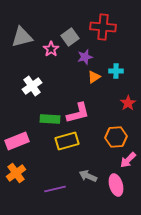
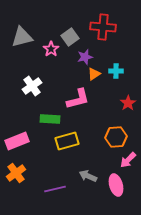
orange triangle: moved 3 px up
pink L-shape: moved 14 px up
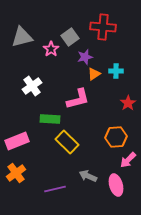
yellow rectangle: moved 1 px down; rotated 60 degrees clockwise
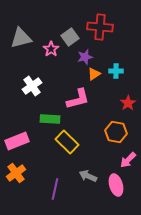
red cross: moved 3 px left
gray triangle: moved 1 px left, 1 px down
orange hexagon: moved 5 px up; rotated 15 degrees clockwise
purple line: rotated 65 degrees counterclockwise
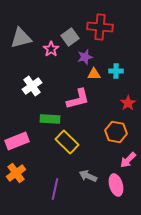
orange triangle: rotated 32 degrees clockwise
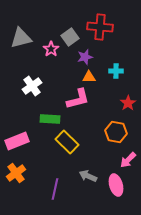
orange triangle: moved 5 px left, 3 px down
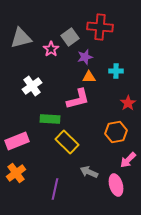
orange hexagon: rotated 20 degrees counterclockwise
gray arrow: moved 1 px right, 4 px up
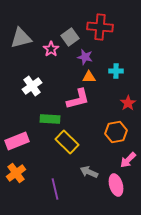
purple star: rotated 28 degrees clockwise
purple line: rotated 25 degrees counterclockwise
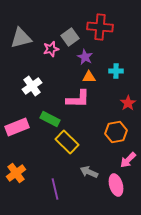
pink star: rotated 21 degrees clockwise
purple star: rotated 14 degrees clockwise
pink L-shape: rotated 15 degrees clockwise
green rectangle: rotated 24 degrees clockwise
pink rectangle: moved 14 px up
